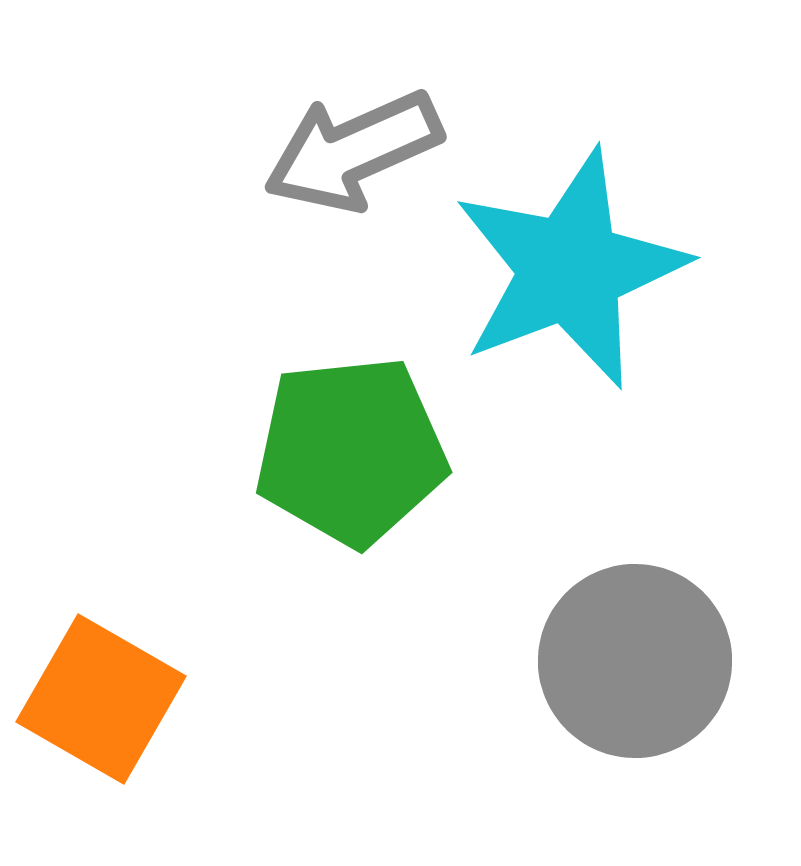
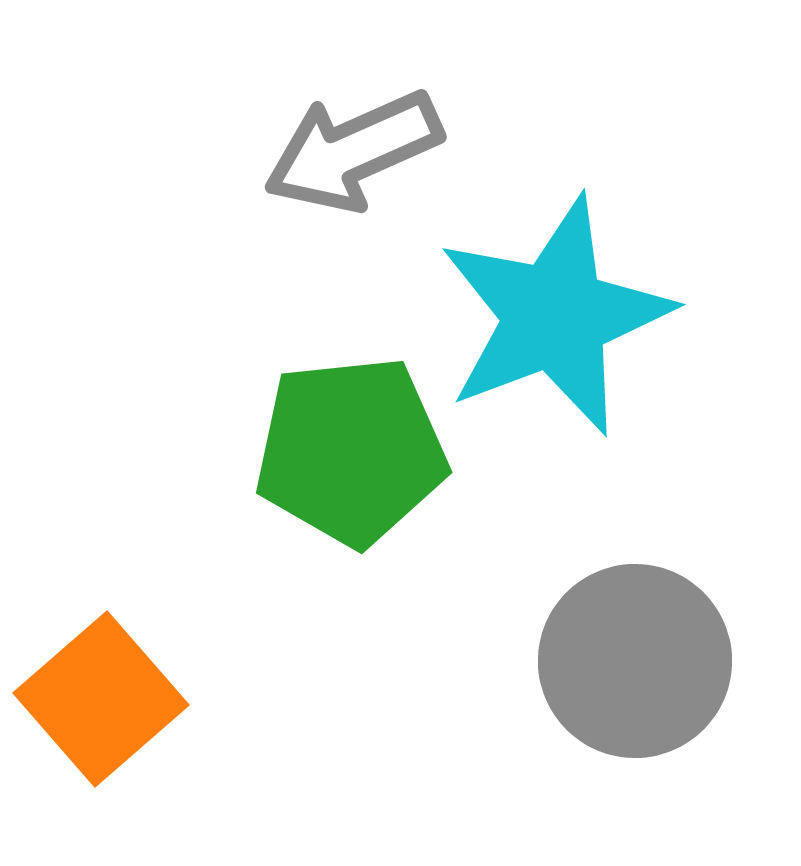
cyan star: moved 15 px left, 47 px down
orange square: rotated 19 degrees clockwise
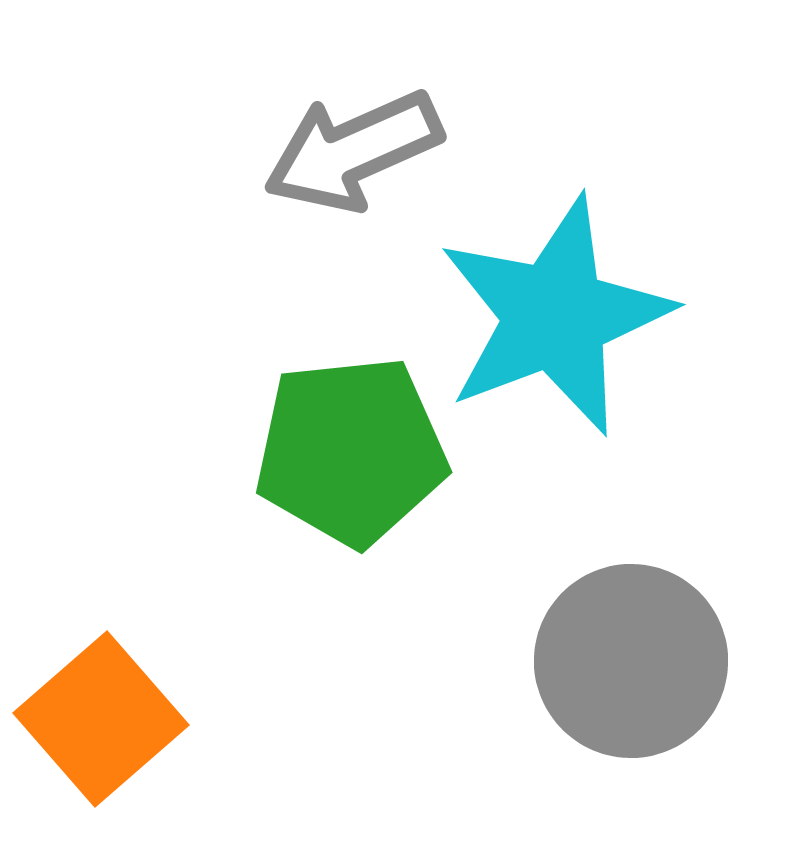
gray circle: moved 4 px left
orange square: moved 20 px down
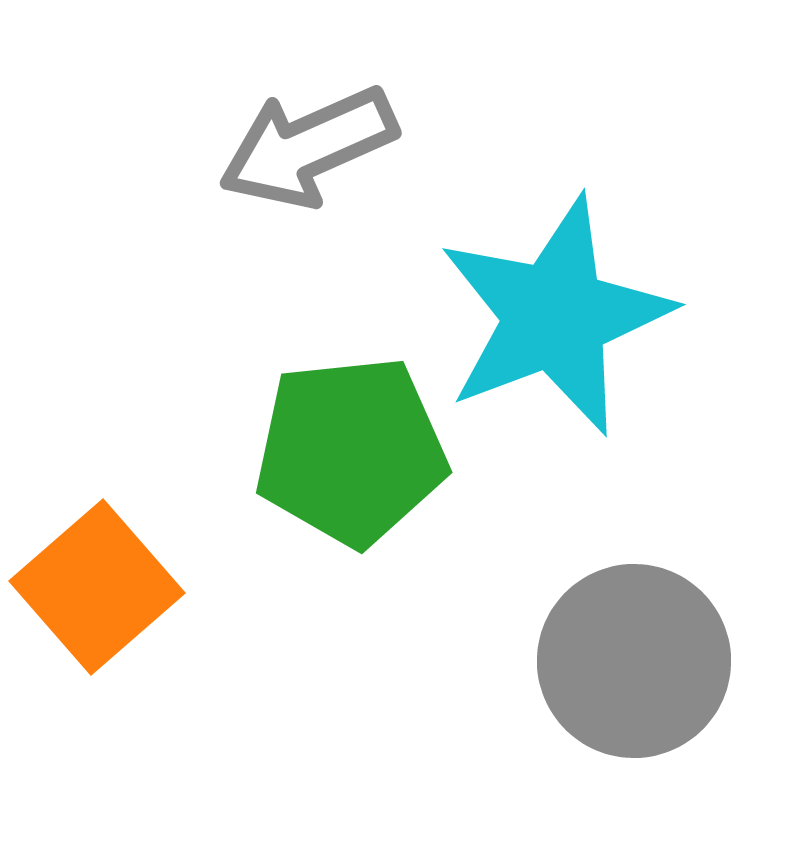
gray arrow: moved 45 px left, 4 px up
gray circle: moved 3 px right
orange square: moved 4 px left, 132 px up
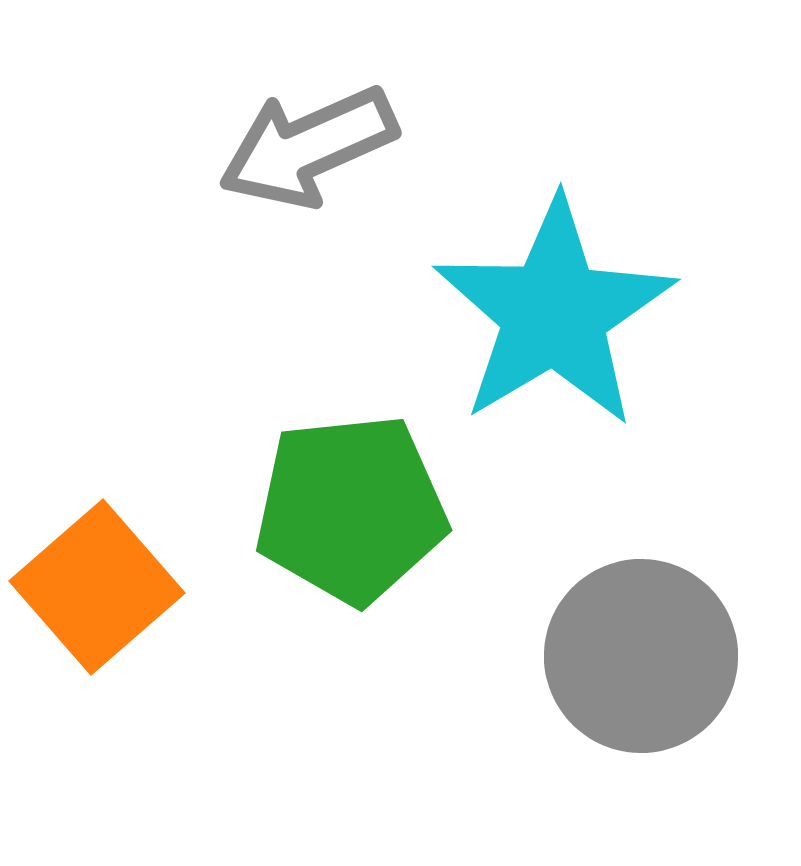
cyan star: moved 1 px left, 3 px up; rotated 10 degrees counterclockwise
green pentagon: moved 58 px down
gray circle: moved 7 px right, 5 px up
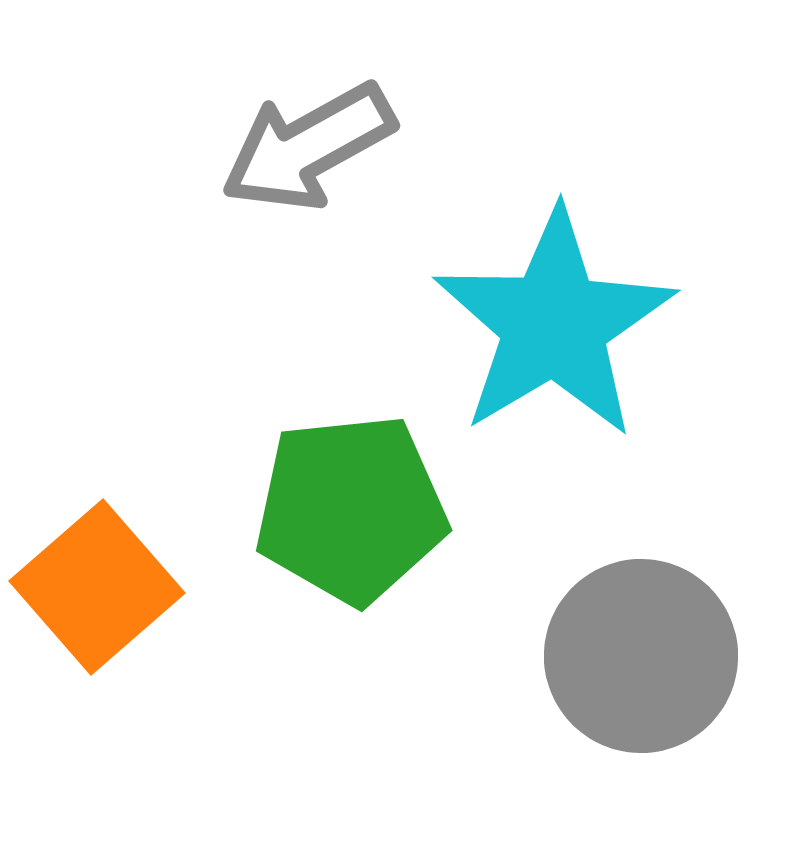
gray arrow: rotated 5 degrees counterclockwise
cyan star: moved 11 px down
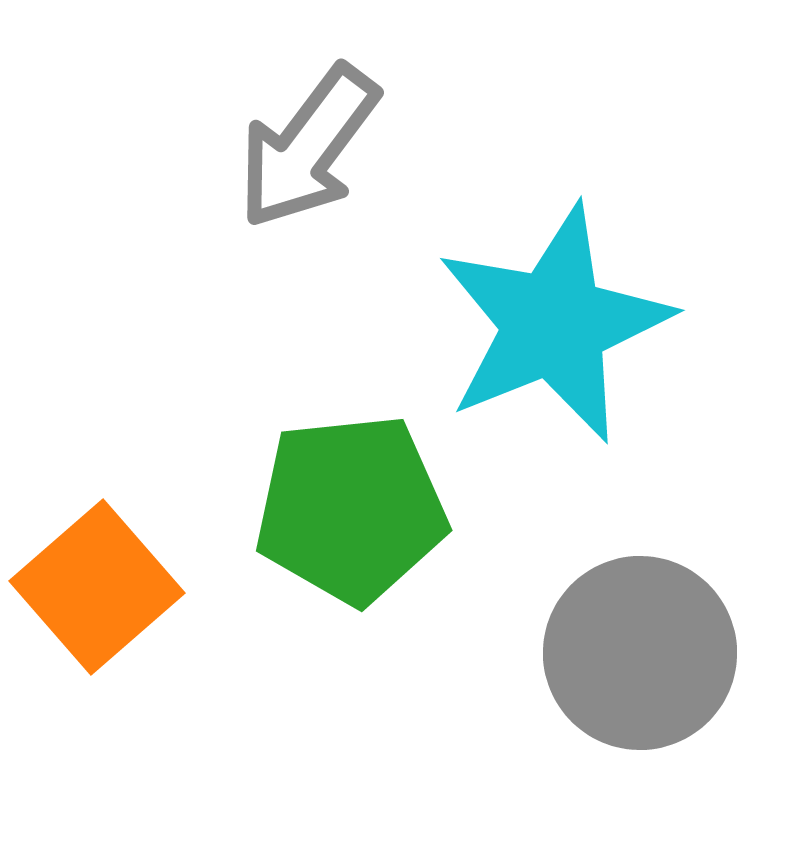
gray arrow: rotated 24 degrees counterclockwise
cyan star: rotated 9 degrees clockwise
gray circle: moved 1 px left, 3 px up
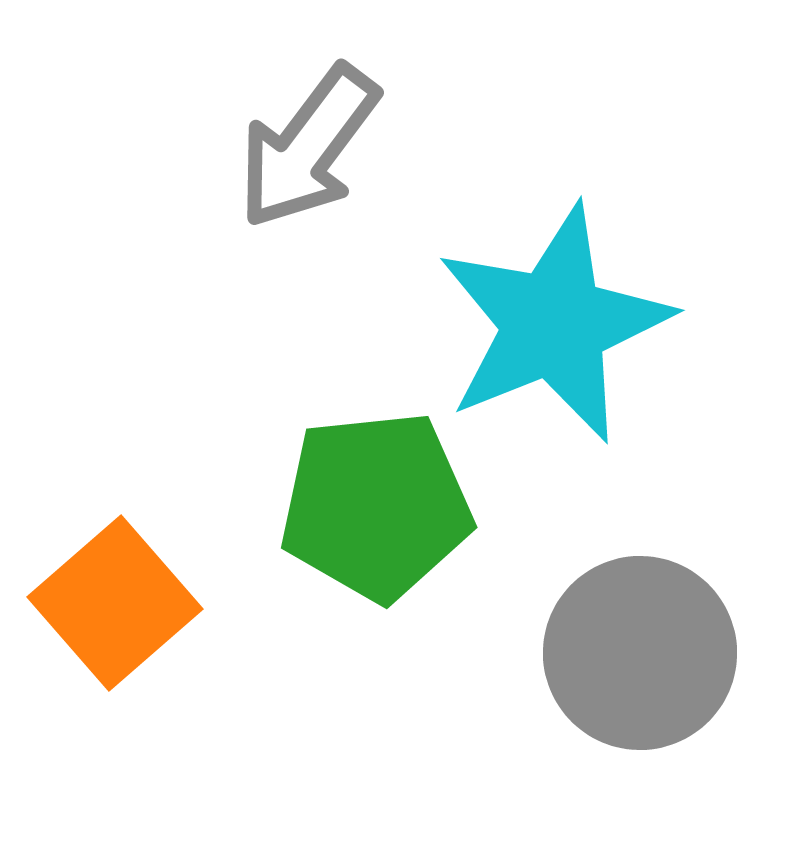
green pentagon: moved 25 px right, 3 px up
orange square: moved 18 px right, 16 px down
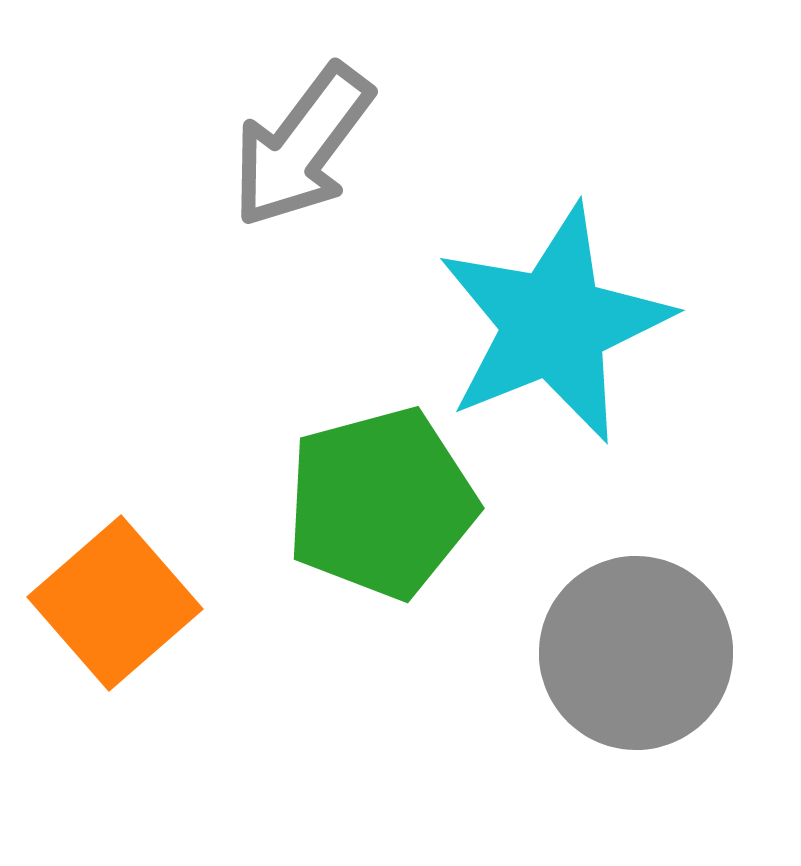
gray arrow: moved 6 px left, 1 px up
green pentagon: moved 5 px right, 3 px up; rotated 9 degrees counterclockwise
gray circle: moved 4 px left
